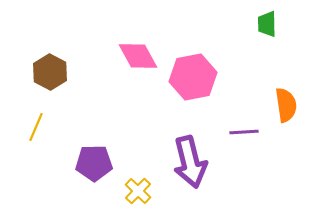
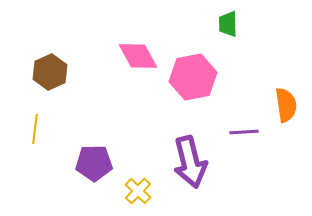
green trapezoid: moved 39 px left
brown hexagon: rotated 8 degrees clockwise
yellow line: moved 1 px left, 2 px down; rotated 16 degrees counterclockwise
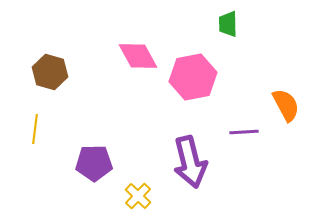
brown hexagon: rotated 20 degrees counterclockwise
orange semicircle: rotated 20 degrees counterclockwise
yellow cross: moved 5 px down
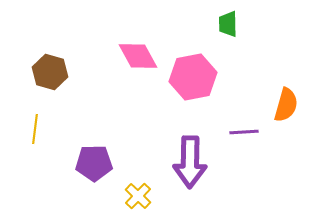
orange semicircle: rotated 44 degrees clockwise
purple arrow: rotated 15 degrees clockwise
